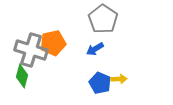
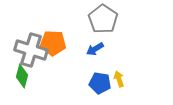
orange pentagon: rotated 15 degrees clockwise
yellow arrow: rotated 105 degrees counterclockwise
blue pentagon: rotated 15 degrees counterclockwise
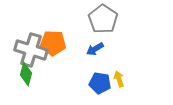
green diamond: moved 4 px right, 2 px up
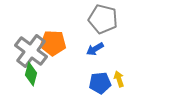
gray pentagon: rotated 20 degrees counterclockwise
gray cross: moved 1 px down; rotated 20 degrees clockwise
green diamond: moved 5 px right
blue pentagon: rotated 15 degrees counterclockwise
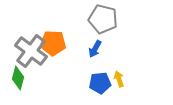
blue arrow: rotated 30 degrees counterclockwise
green diamond: moved 13 px left, 4 px down
